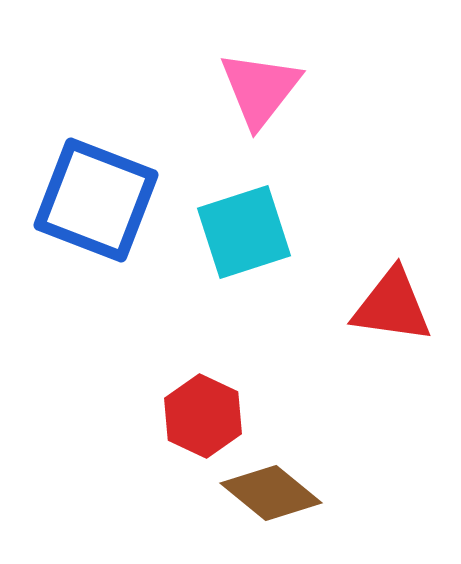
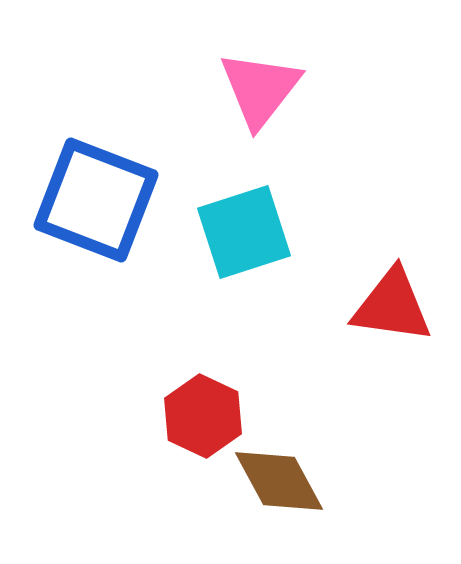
brown diamond: moved 8 px right, 12 px up; rotated 22 degrees clockwise
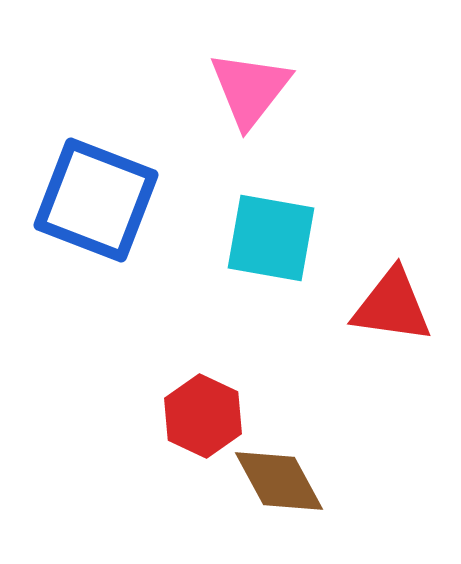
pink triangle: moved 10 px left
cyan square: moved 27 px right, 6 px down; rotated 28 degrees clockwise
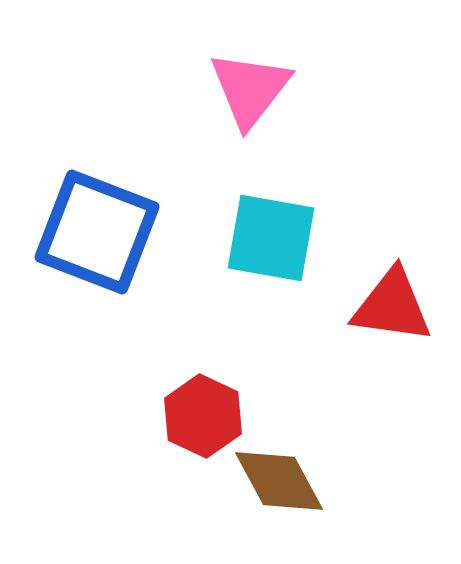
blue square: moved 1 px right, 32 px down
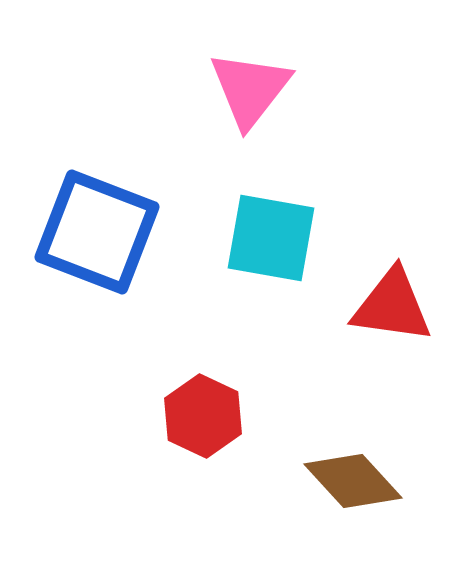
brown diamond: moved 74 px right; rotated 14 degrees counterclockwise
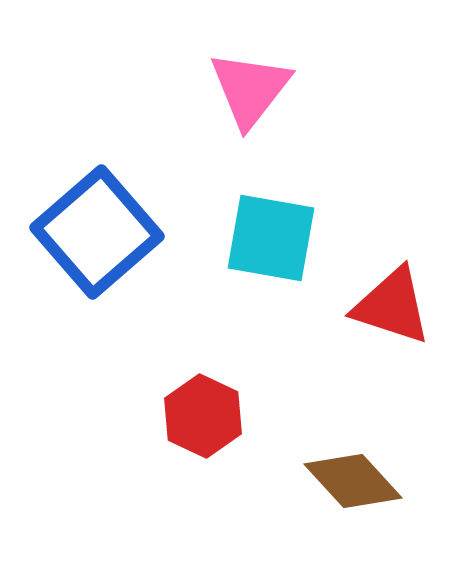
blue square: rotated 28 degrees clockwise
red triangle: rotated 10 degrees clockwise
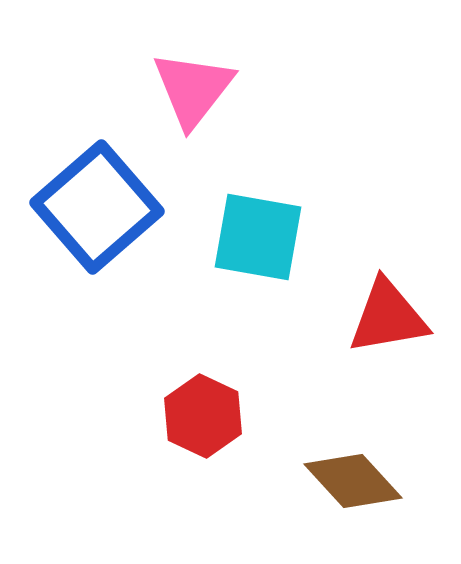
pink triangle: moved 57 px left
blue square: moved 25 px up
cyan square: moved 13 px left, 1 px up
red triangle: moved 4 px left, 11 px down; rotated 28 degrees counterclockwise
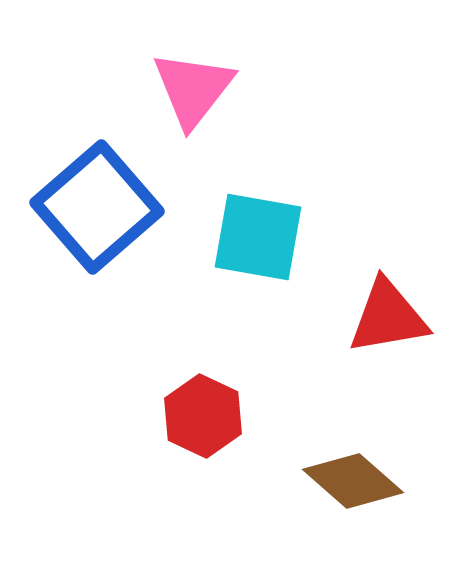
brown diamond: rotated 6 degrees counterclockwise
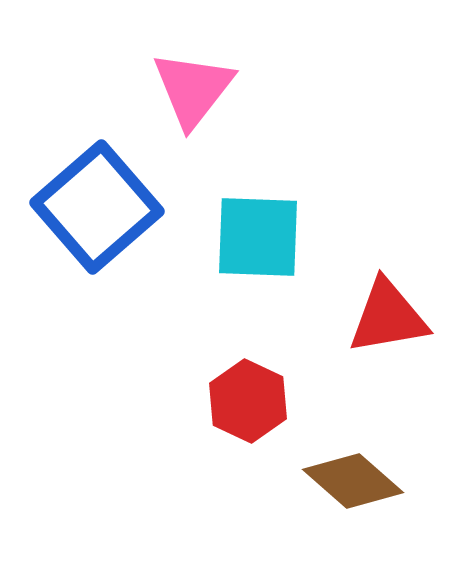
cyan square: rotated 8 degrees counterclockwise
red hexagon: moved 45 px right, 15 px up
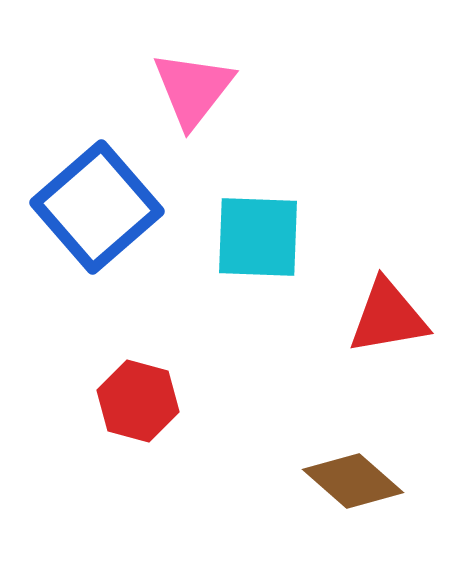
red hexagon: moved 110 px left; rotated 10 degrees counterclockwise
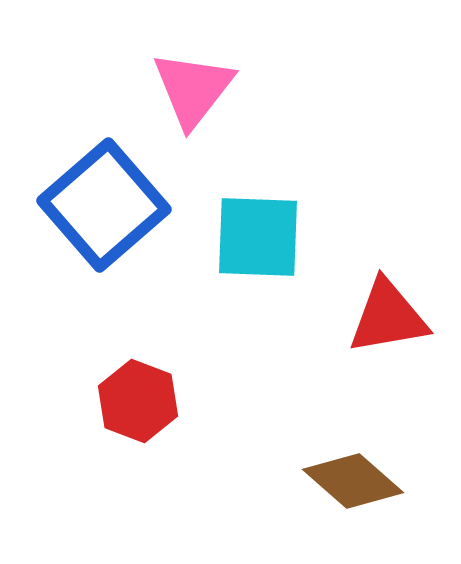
blue square: moved 7 px right, 2 px up
red hexagon: rotated 6 degrees clockwise
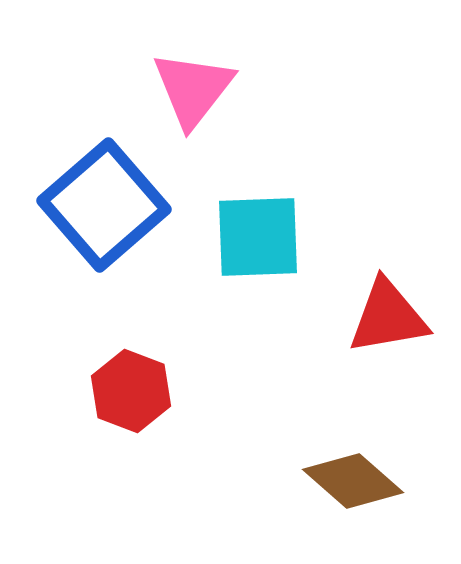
cyan square: rotated 4 degrees counterclockwise
red hexagon: moved 7 px left, 10 px up
